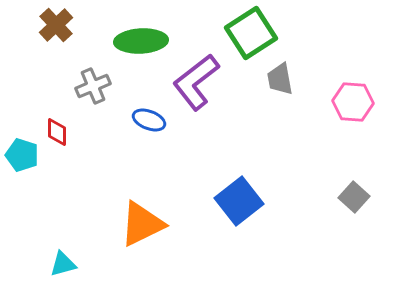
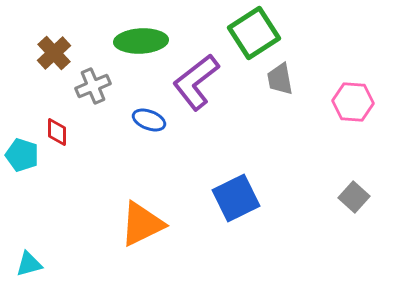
brown cross: moved 2 px left, 28 px down
green square: moved 3 px right
blue square: moved 3 px left, 3 px up; rotated 12 degrees clockwise
cyan triangle: moved 34 px left
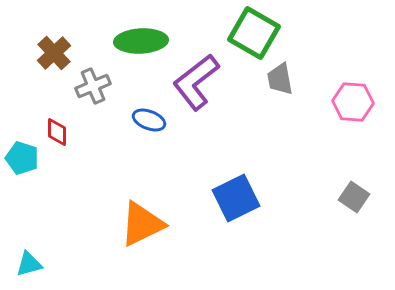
green square: rotated 27 degrees counterclockwise
cyan pentagon: moved 3 px down
gray square: rotated 8 degrees counterclockwise
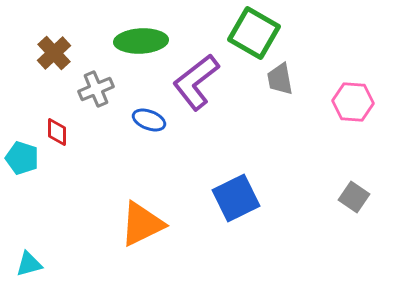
gray cross: moved 3 px right, 3 px down
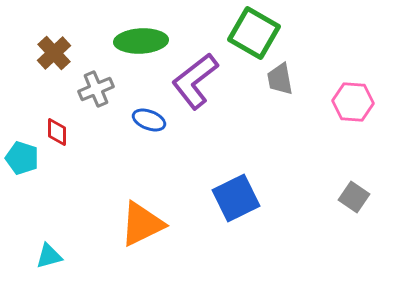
purple L-shape: moved 1 px left, 1 px up
cyan triangle: moved 20 px right, 8 px up
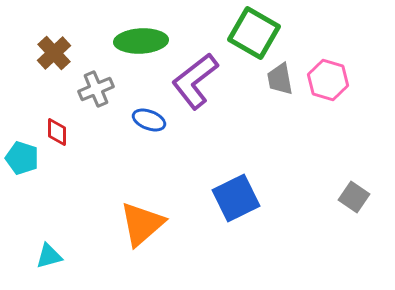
pink hexagon: moved 25 px left, 22 px up; rotated 12 degrees clockwise
orange triangle: rotated 15 degrees counterclockwise
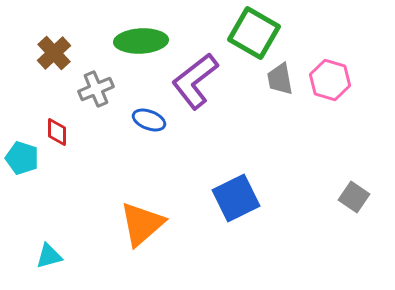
pink hexagon: moved 2 px right
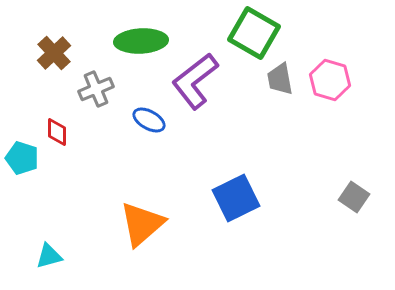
blue ellipse: rotated 8 degrees clockwise
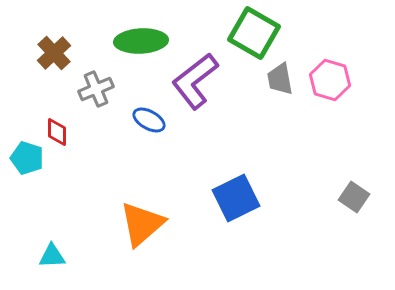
cyan pentagon: moved 5 px right
cyan triangle: moved 3 px right; rotated 12 degrees clockwise
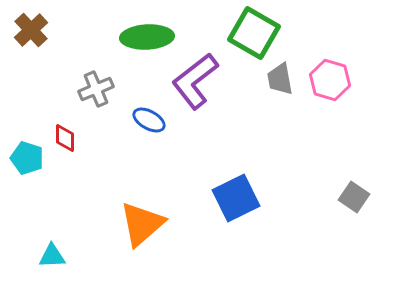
green ellipse: moved 6 px right, 4 px up
brown cross: moved 23 px left, 23 px up
red diamond: moved 8 px right, 6 px down
